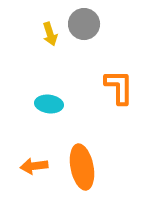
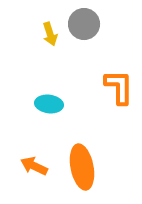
orange arrow: rotated 32 degrees clockwise
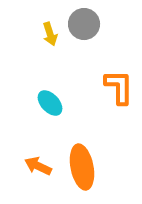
cyan ellipse: moved 1 px right, 1 px up; rotated 40 degrees clockwise
orange arrow: moved 4 px right
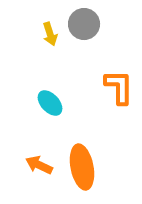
orange arrow: moved 1 px right, 1 px up
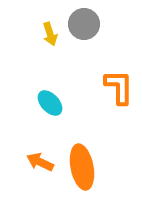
orange arrow: moved 1 px right, 3 px up
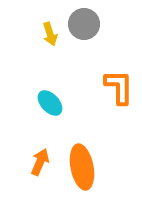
orange arrow: rotated 88 degrees clockwise
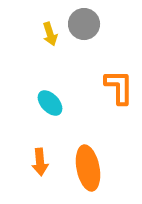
orange arrow: rotated 152 degrees clockwise
orange ellipse: moved 6 px right, 1 px down
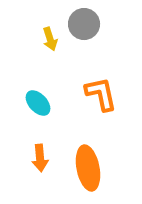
yellow arrow: moved 5 px down
orange L-shape: moved 18 px left, 7 px down; rotated 12 degrees counterclockwise
cyan ellipse: moved 12 px left
orange arrow: moved 4 px up
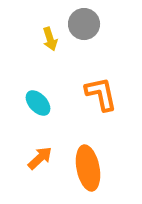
orange arrow: rotated 128 degrees counterclockwise
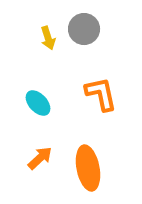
gray circle: moved 5 px down
yellow arrow: moved 2 px left, 1 px up
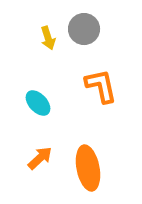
orange L-shape: moved 8 px up
